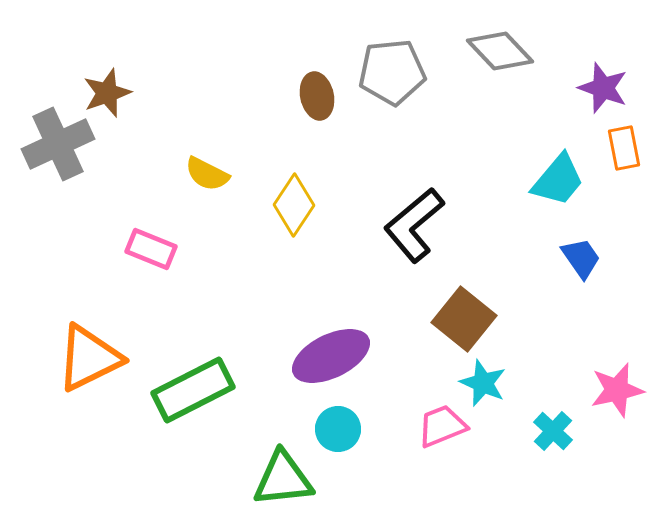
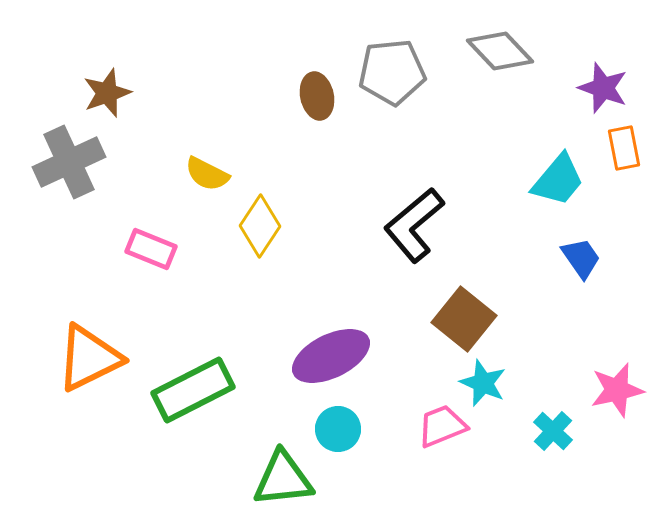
gray cross: moved 11 px right, 18 px down
yellow diamond: moved 34 px left, 21 px down
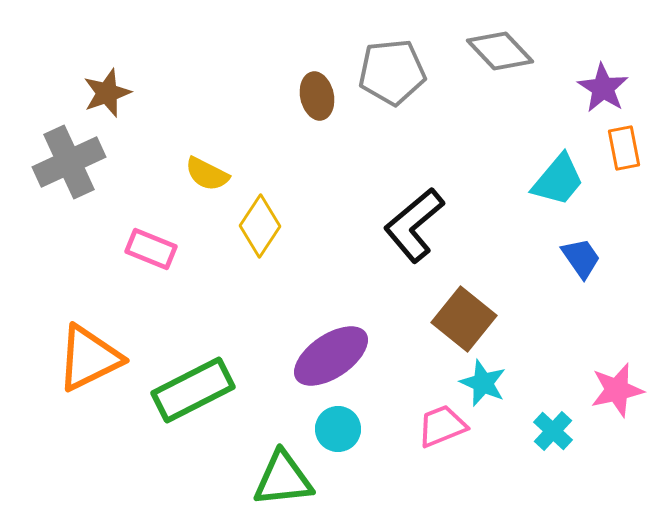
purple star: rotated 12 degrees clockwise
purple ellipse: rotated 8 degrees counterclockwise
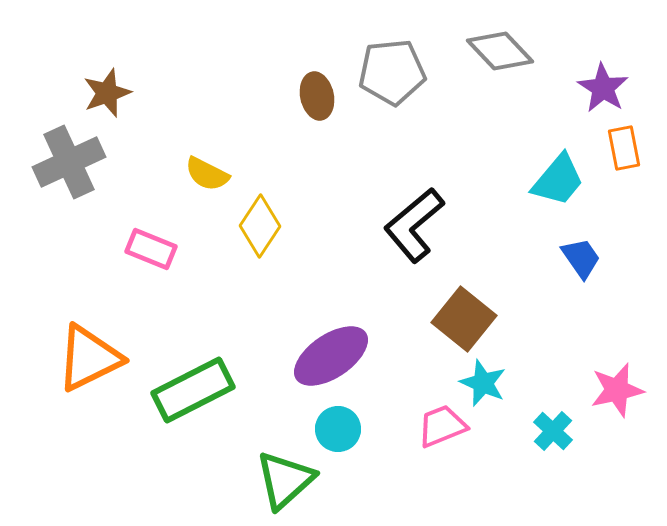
green triangle: moved 2 px right, 1 px down; rotated 36 degrees counterclockwise
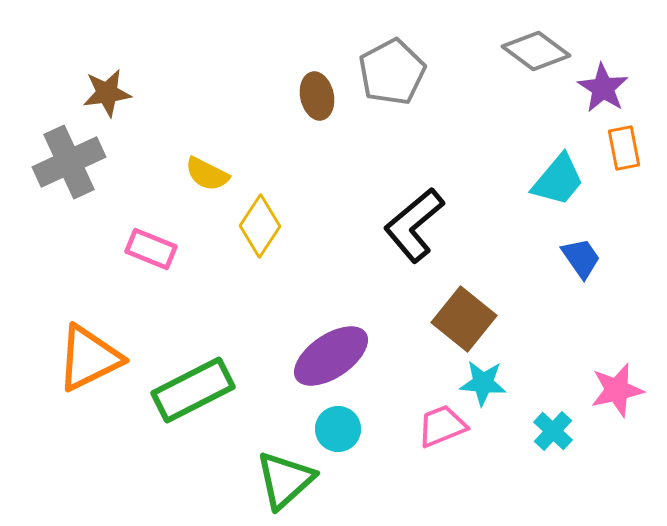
gray diamond: moved 36 px right; rotated 10 degrees counterclockwise
gray pentagon: rotated 22 degrees counterclockwise
brown star: rotated 12 degrees clockwise
cyan star: rotated 18 degrees counterclockwise
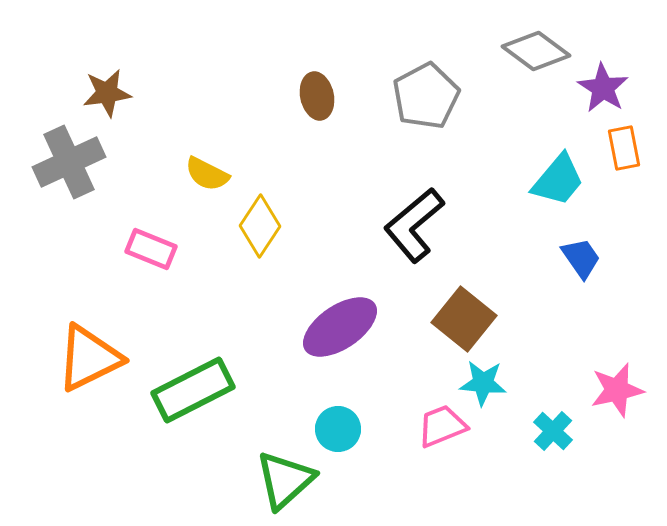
gray pentagon: moved 34 px right, 24 px down
purple ellipse: moved 9 px right, 29 px up
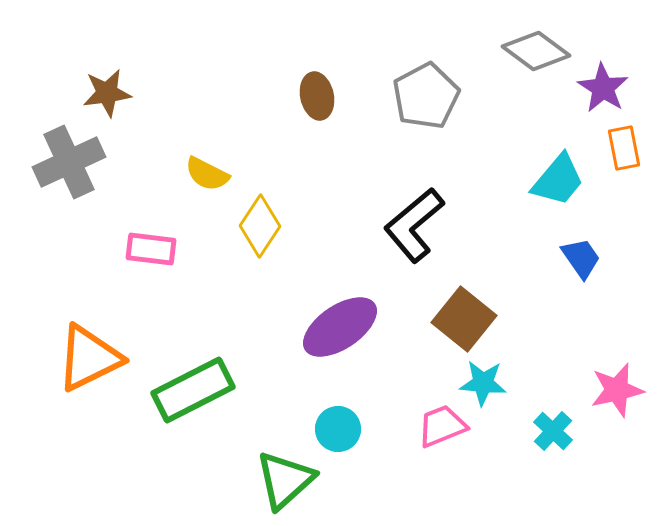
pink rectangle: rotated 15 degrees counterclockwise
